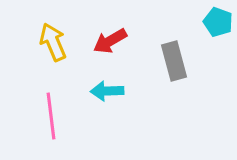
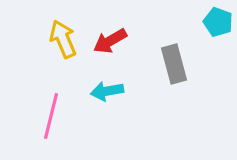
yellow arrow: moved 10 px right, 3 px up
gray rectangle: moved 3 px down
cyan arrow: rotated 8 degrees counterclockwise
pink line: rotated 21 degrees clockwise
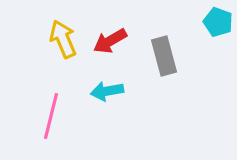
gray rectangle: moved 10 px left, 8 px up
